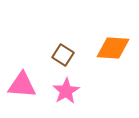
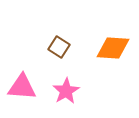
brown square: moved 4 px left, 8 px up
pink triangle: moved 2 px down
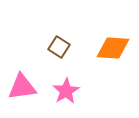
pink triangle: rotated 12 degrees counterclockwise
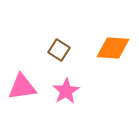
brown square: moved 3 px down
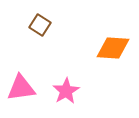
brown square: moved 19 px left, 25 px up
pink triangle: moved 1 px left, 1 px down
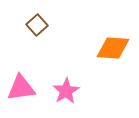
brown square: moved 3 px left; rotated 15 degrees clockwise
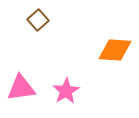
brown square: moved 1 px right, 5 px up
orange diamond: moved 2 px right, 2 px down
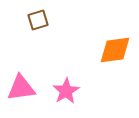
brown square: rotated 25 degrees clockwise
orange diamond: rotated 12 degrees counterclockwise
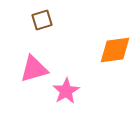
brown square: moved 4 px right
pink triangle: moved 13 px right, 19 px up; rotated 8 degrees counterclockwise
